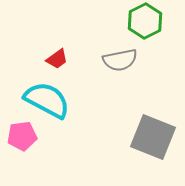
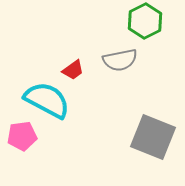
red trapezoid: moved 16 px right, 11 px down
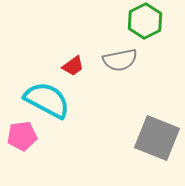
red trapezoid: moved 4 px up
gray square: moved 4 px right, 1 px down
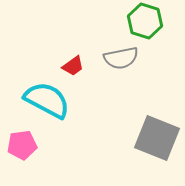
green hexagon: rotated 16 degrees counterclockwise
gray semicircle: moved 1 px right, 2 px up
pink pentagon: moved 9 px down
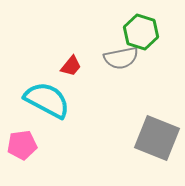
green hexagon: moved 4 px left, 11 px down
red trapezoid: moved 2 px left; rotated 15 degrees counterclockwise
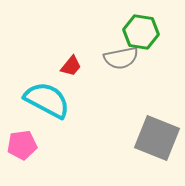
green hexagon: rotated 8 degrees counterclockwise
